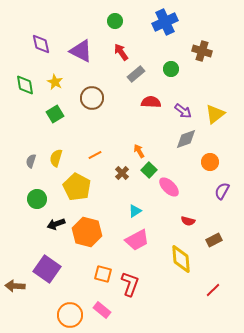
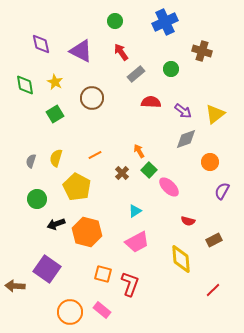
pink trapezoid at (137, 240): moved 2 px down
orange circle at (70, 315): moved 3 px up
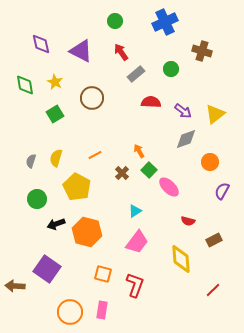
pink trapezoid at (137, 242): rotated 25 degrees counterclockwise
red L-shape at (130, 284): moved 5 px right, 1 px down
pink rectangle at (102, 310): rotated 60 degrees clockwise
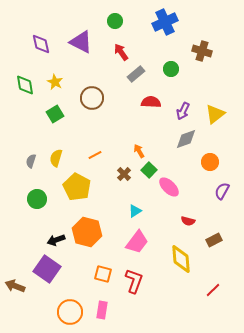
purple triangle at (81, 51): moved 9 px up
purple arrow at (183, 111): rotated 78 degrees clockwise
brown cross at (122, 173): moved 2 px right, 1 px down
black arrow at (56, 224): moved 16 px down
red L-shape at (135, 285): moved 1 px left, 4 px up
brown arrow at (15, 286): rotated 18 degrees clockwise
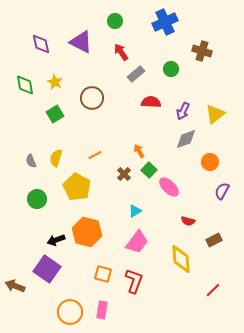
gray semicircle at (31, 161): rotated 40 degrees counterclockwise
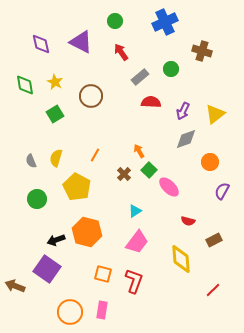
gray rectangle at (136, 74): moved 4 px right, 3 px down
brown circle at (92, 98): moved 1 px left, 2 px up
orange line at (95, 155): rotated 32 degrees counterclockwise
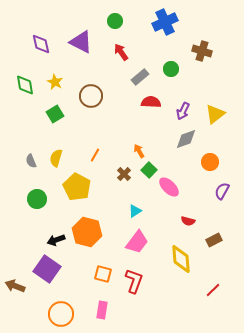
orange circle at (70, 312): moved 9 px left, 2 px down
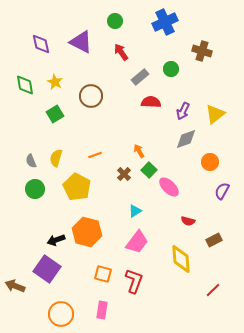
orange line at (95, 155): rotated 40 degrees clockwise
green circle at (37, 199): moved 2 px left, 10 px up
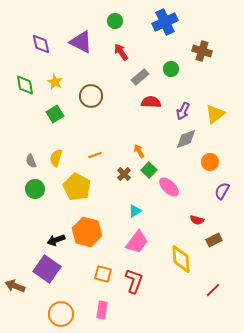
red semicircle at (188, 221): moved 9 px right, 1 px up
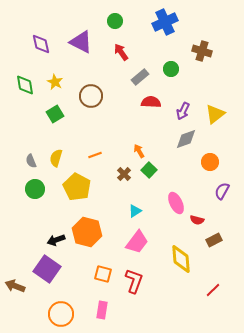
pink ellipse at (169, 187): moved 7 px right, 16 px down; rotated 20 degrees clockwise
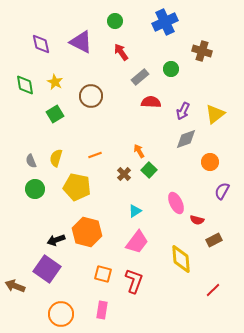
yellow pentagon at (77, 187): rotated 16 degrees counterclockwise
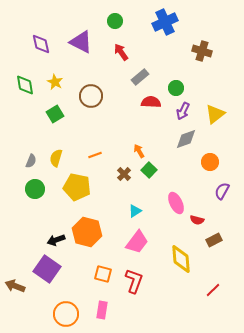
green circle at (171, 69): moved 5 px right, 19 px down
gray semicircle at (31, 161): rotated 136 degrees counterclockwise
orange circle at (61, 314): moved 5 px right
